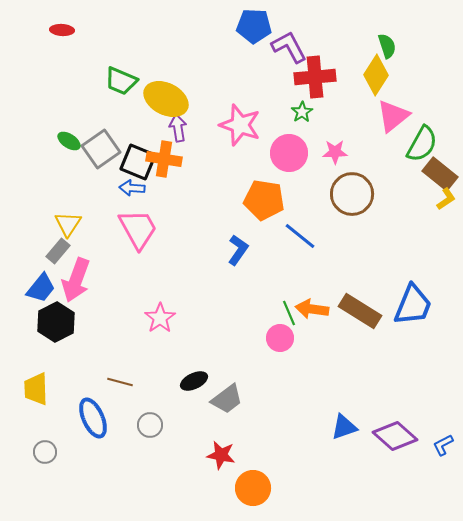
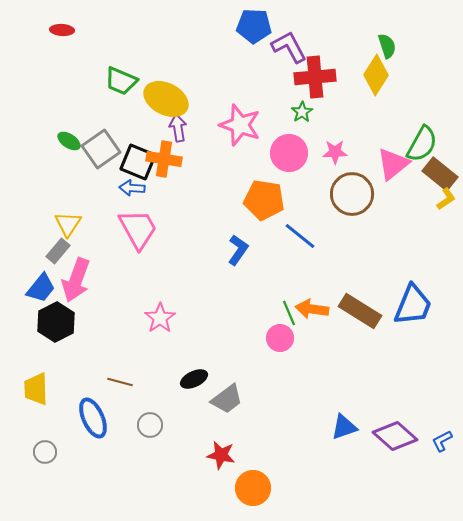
pink triangle at (393, 116): moved 48 px down
black ellipse at (194, 381): moved 2 px up
blue L-shape at (443, 445): moved 1 px left, 4 px up
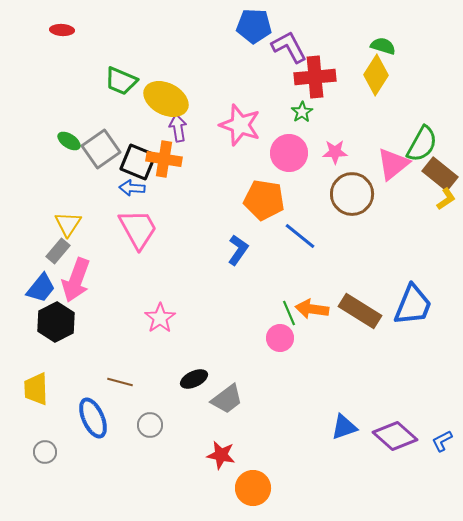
green semicircle at (387, 46): moved 4 px left; rotated 55 degrees counterclockwise
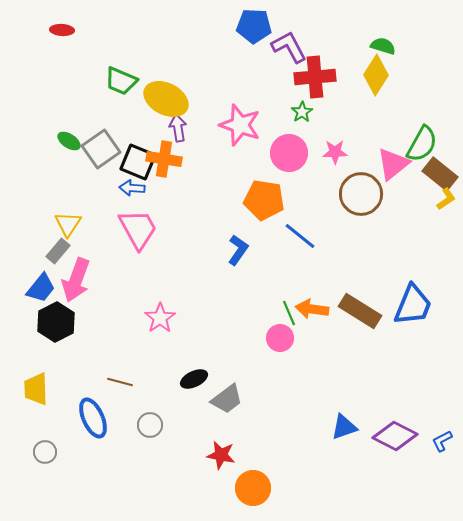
brown circle at (352, 194): moved 9 px right
purple diamond at (395, 436): rotated 15 degrees counterclockwise
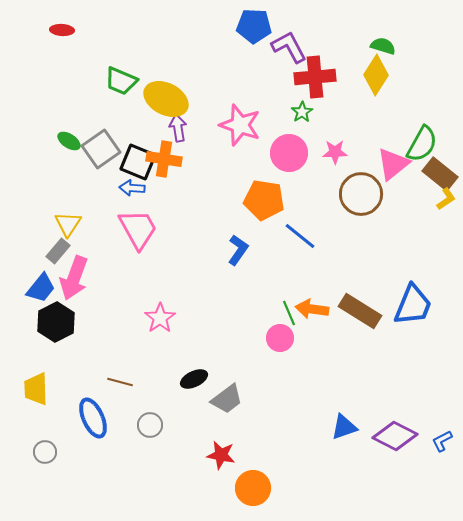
pink arrow at (76, 280): moved 2 px left, 2 px up
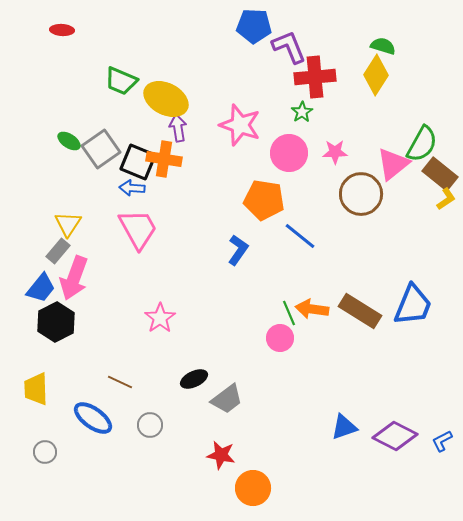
purple L-shape at (289, 47): rotated 6 degrees clockwise
brown line at (120, 382): rotated 10 degrees clockwise
blue ellipse at (93, 418): rotated 30 degrees counterclockwise
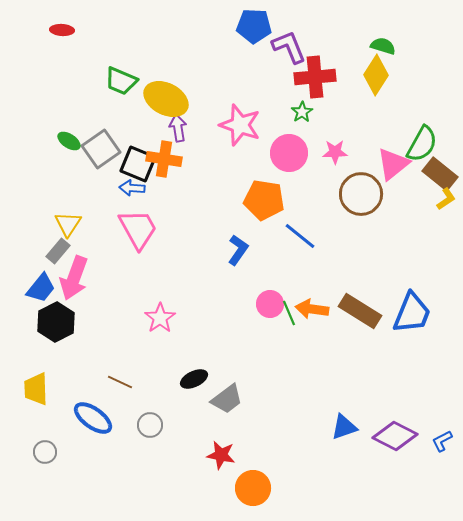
black square at (138, 162): moved 2 px down
blue trapezoid at (413, 305): moved 1 px left, 8 px down
pink circle at (280, 338): moved 10 px left, 34 px up
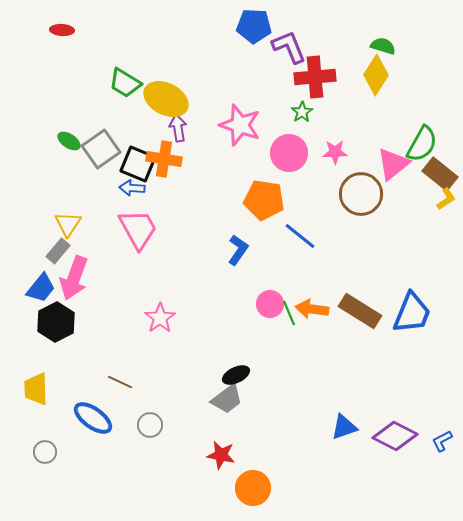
green trapezoid at (121, 81): moved 4 px right, 2 px down; rotated 8 degrees clockwise
black ellipse at (194, 379): moved 42 px right, 4 px up
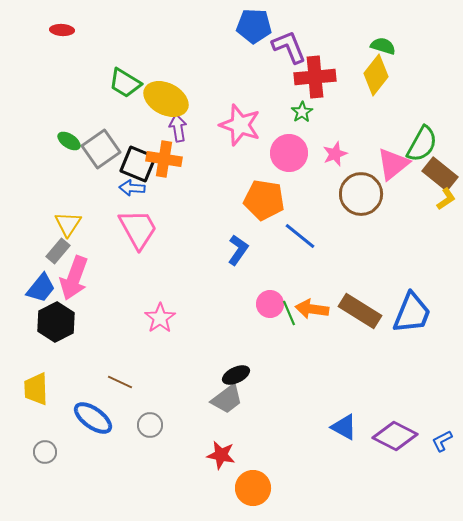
yellow diamond at (376, 75): rotated 6 degrees clockwise
pink star at (335, 152): moved 2 px down; rotated 20 degrees counterclockwise
blue triangle at (344, 427): rotated 48 degrees clockwise
